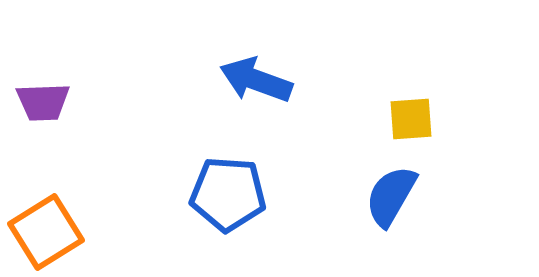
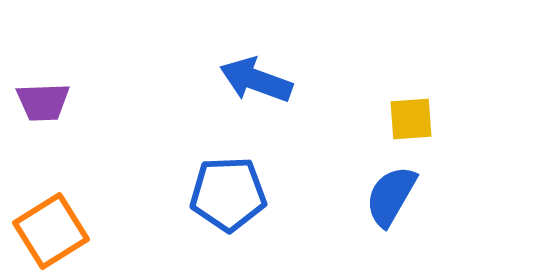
blue pentagon: rotated 6 degrees counterclockwise
orange square: moved 5 px right, 1 px up
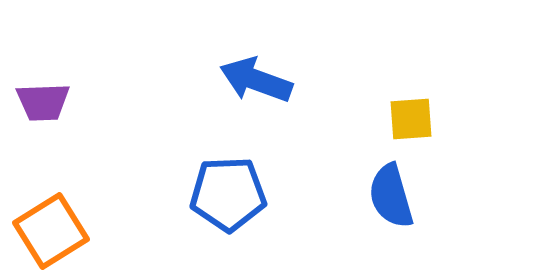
blue semicircle: rotated 46 degrees counterclockwise
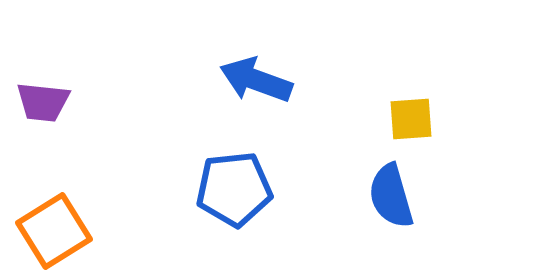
purple trapezoid: rotated 8 degrees clockwise
blue pentagon: moved 6 px right, 5 px up; rotated 4 degrees counterclockwise
orange square: moved 3 px right
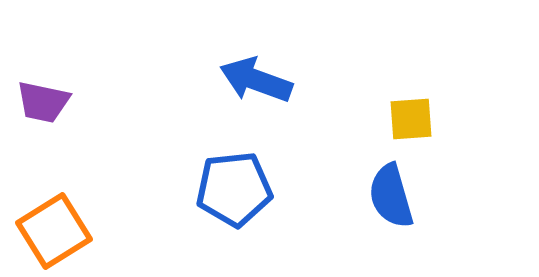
purple trapezoid: rotated 6 degrees clockwise
